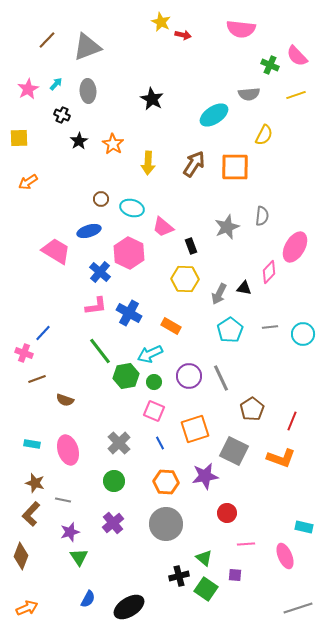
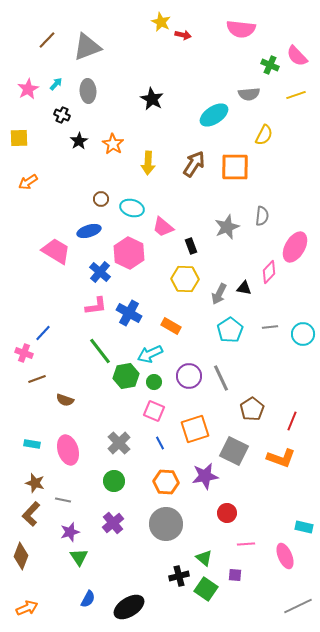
gray line at (298, 608): moved 2 px up; rotated 8 degrees counterclockwise
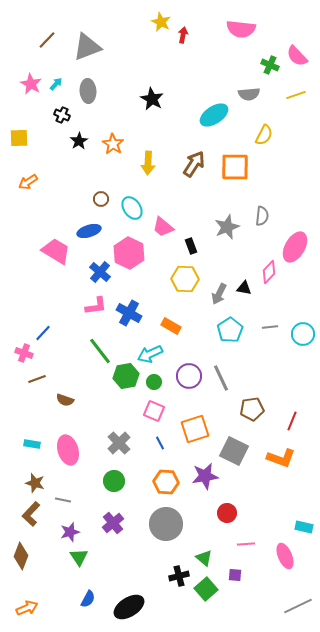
red arrow at (183, 35): rotated 91 degrees counterclockwise
pink star at (28, 89): moved 3 px right, 5 px up; rotated 15 degrees counterclockwise
cyan ellipse at (132, 208): rotated 40 degrees clockwise
brown pentagon at (252, 409): rotated 25 degrees clockwise
green square at (206, 589): rotated 15 degrees clockwise
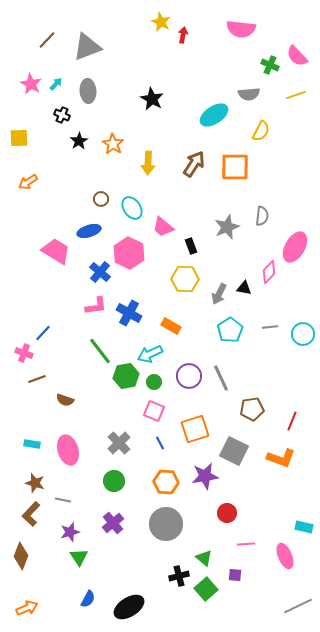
yellow semicircle at (264, 135): moved 3 px left, 4 px up
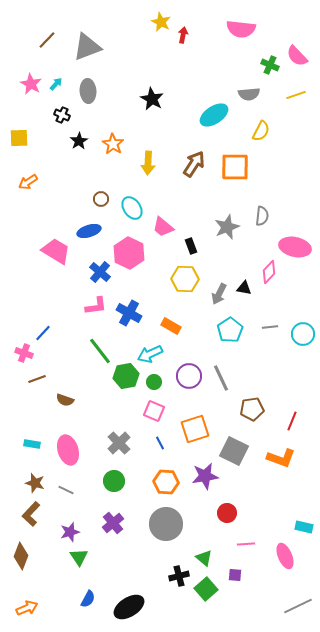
pink ellipse at (295, 247): rotated 72 degrees clockwise
gray line at (63, 500): moved 3 px right, 10 px up; rotated 14 degrees clockwise
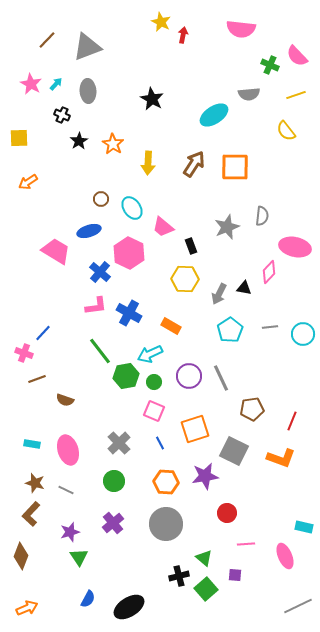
yellow semicircle at (261, 131): moved 25 px right; rotated 115 degrees clockwise
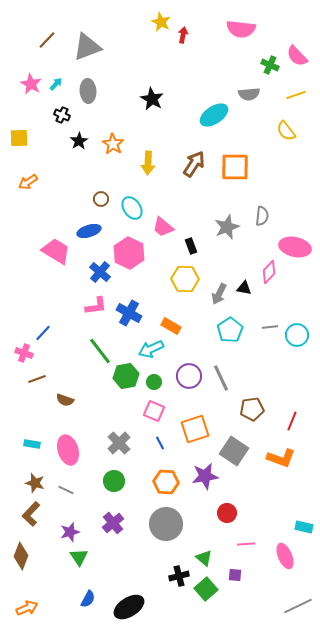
cyan circle at (303, 334): moved 6 px left, 1 px down
cyan arrow at (150, 354): moved 1 px right, 5 px up
gray square at (234, 451): rotated 8 degrees clockwise
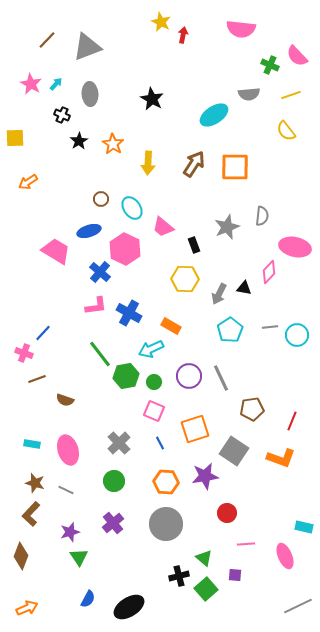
gray ellipse at (88, 91): moved 2 px right, 3 px down
yellow line at (296, 95): moved 5 px left
yellow square at (19, 138): moved 4 px left
black rectangle at (191, 246): moved 3 px right, 1 px up
pink hexagon at (129, 253): moved 4 px left, 4 px up
green line at (100, 351): moved 3 px down
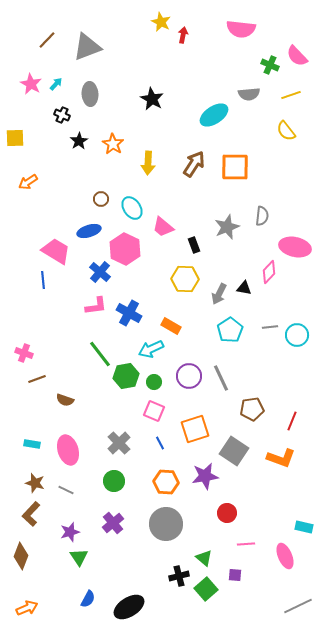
blue line at (43, 333): moved 53 px up; rotated 48 degrees counterclockwise
